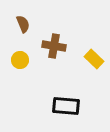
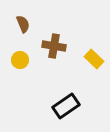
black rectangle: rotated 40 degrees counterclockwise
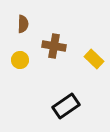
brown semicircle: rotated 24 degrees clockwise
